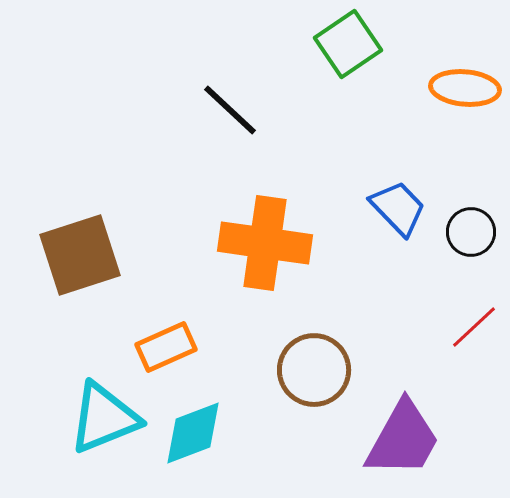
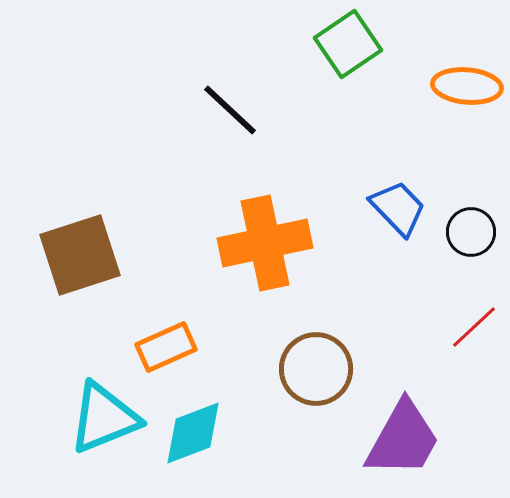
orange ellipse: moved 2 px right, 2 px up
orange cross: rotated 20 degrees counterclockwise
brown circle: moved 2 px right, 1 px up
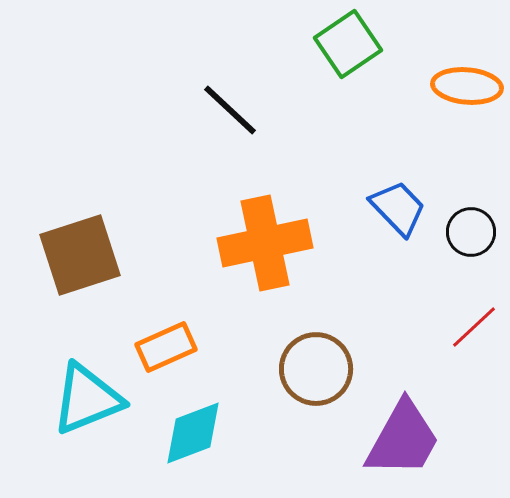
cyan triangle: moved 17 px left, 19 px up
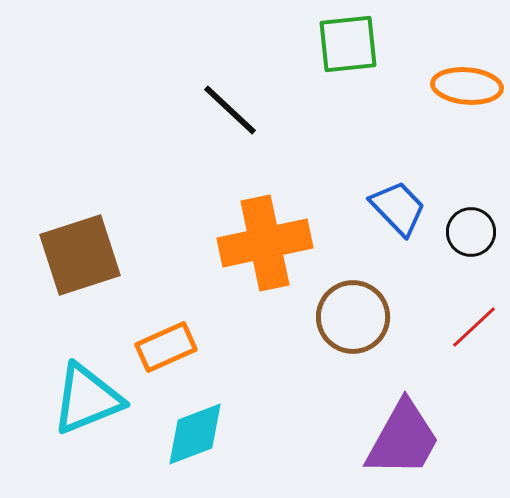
green square: rotated 28 degrees clockwise
brown circle: moved 37 px right, 52 px up
cyan diamond: moved 2 px right, 1 px down
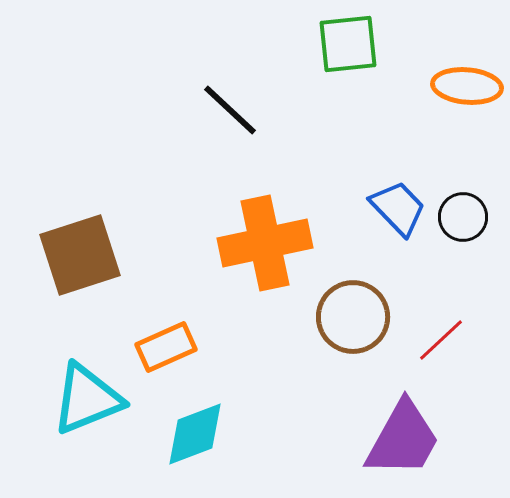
black circle: moved 8 px left, 15 px up
red line: moved 33 px left, 13 px down
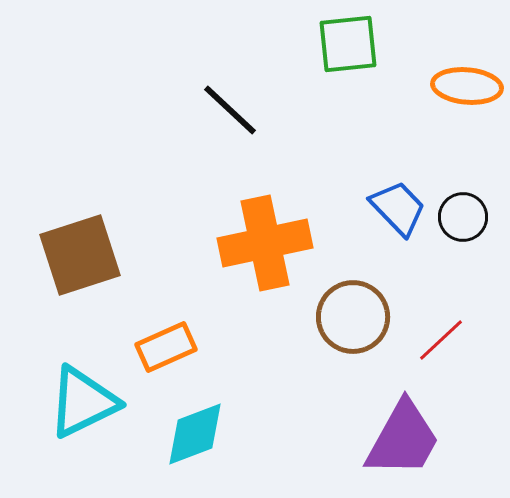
cyan triangle: moved 4 px left, 3 px down; rotated 4 degrees counterclockwise
